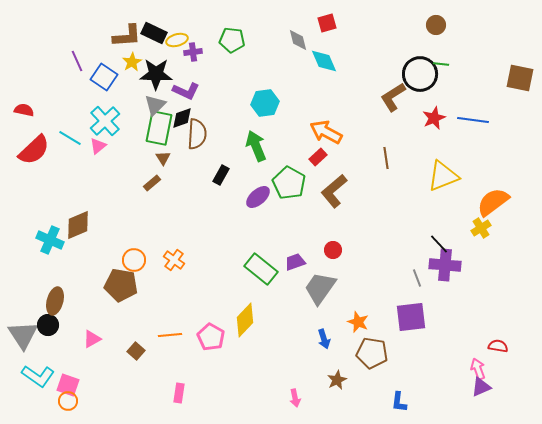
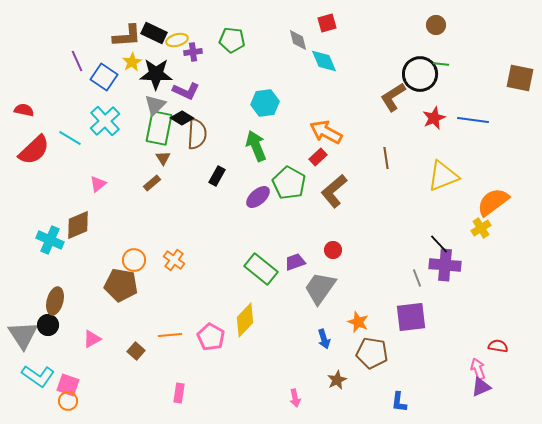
black diamond at (182, 118): rotated 50 degrees clockwise
pink triangle at (98, 146): moved 38 px down
black rectangle at (221, 175): moved 4 px left, 1 px down
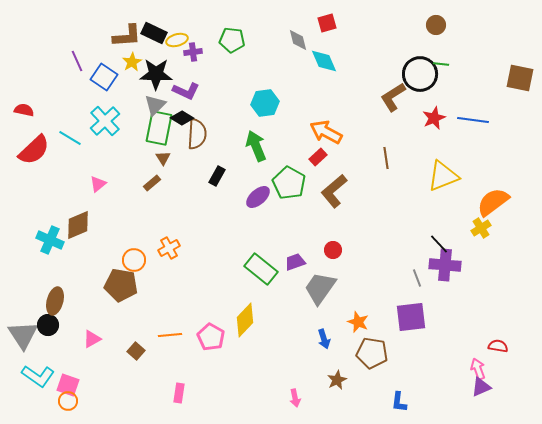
orange cross at (174, 260): moved 5 px left, 12 px up; rotated 25 degrees clockwise
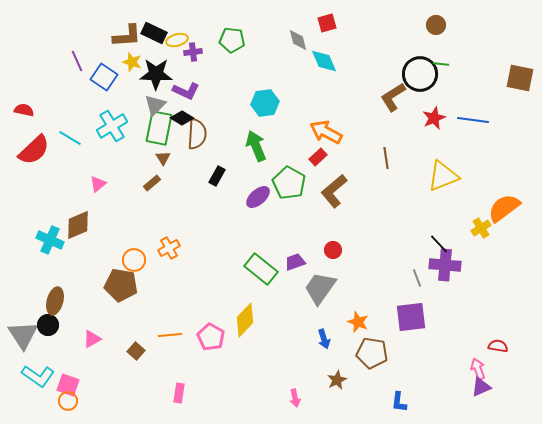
yellow star at (132, 62): rotated 24 degrees counterclockwise
cyan cross at (105, 121): moved 7 px right, 5 px down; rotated 12 degrees clockwise
orange semicircle at (493, 202): moved 11 px right, 6 px down
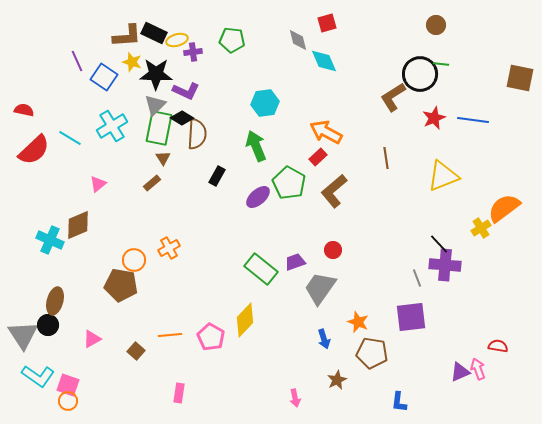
purple triangle at (481, 387): moved 21 px left, 15 px up
